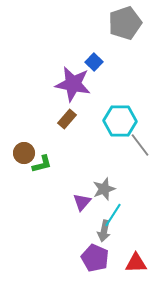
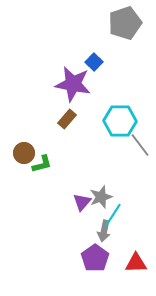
gray star: moved 3 px left, 8 px down
purple pentagon: rotated 12 degrees clockwise
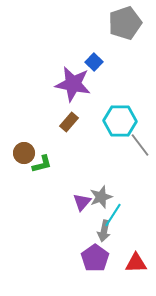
brown rectangle: moved 2 px right, 3 px down
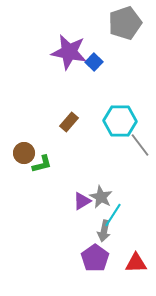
purple star: moved 4 px left, 32 px up
gray star: rotated 25 degrees counterclockwise
purple triangle: moved 1 px up; rotated 18 degrees clockwise
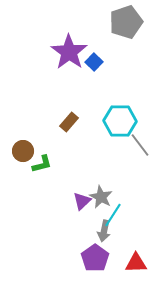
gray pentagon: moved 1 px right, 1 px up
purple star: rotated 24 degrees clockwise
brown circle: moved 1 px left, 2 px up
purple triangle: rotated 12 degrees counterclockwise
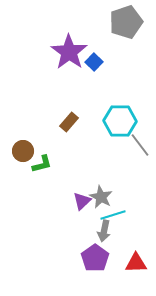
cyan line: rotated 40 degrees clockwise
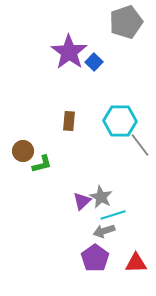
brown rectangle: moved 1 px up; rotated 36 degrees counterclockwise
gray arrow: rotated 60 degrees clockwise
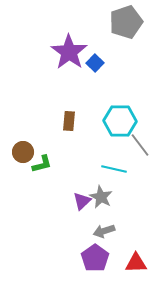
blue square: moved 1 px right, 1 px down
brown circle: moved 1 px down
cyan line: moved 1 px right, 46 px up; rotated 30 degrees clockwise
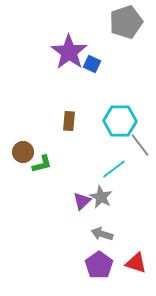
blue square: moved 3 px left, 1 px down; rotated 18 degrees counterclockwise
cyan line: rotated 50 degrees counterclockwise
gray arrow: moved 2 px left, 3 px down; rotated 35 degrees clockwise
purple pentagon: moved 4 px right, 7 px down
red triangle: rotated 20 degrees clockwise
